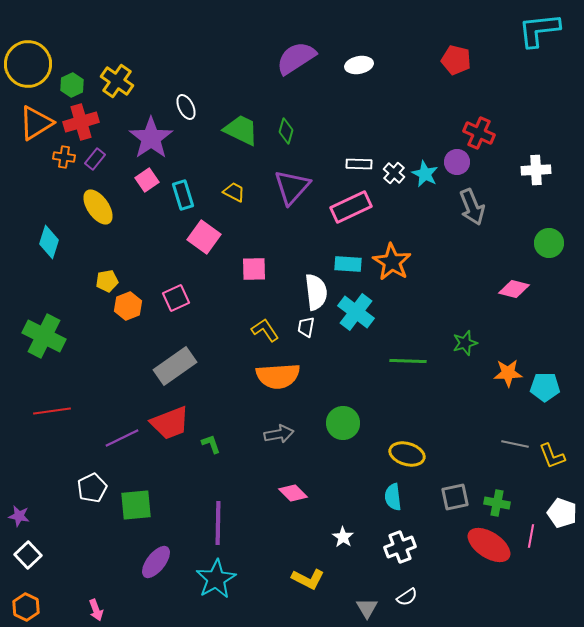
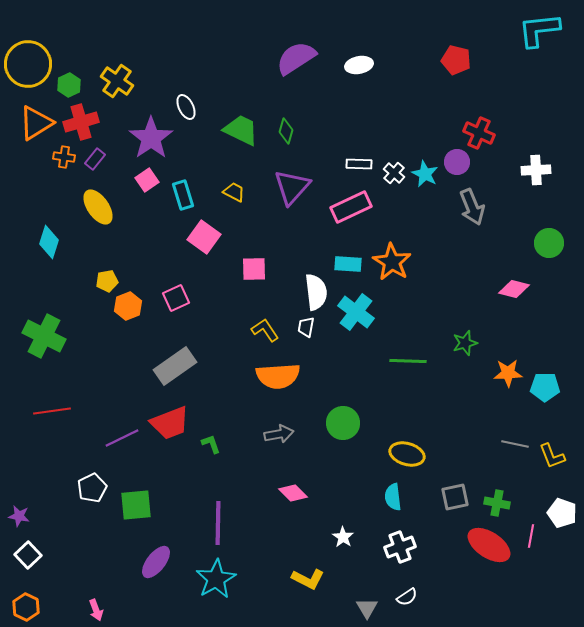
green hexagon at (72, 85): moved 3 px left
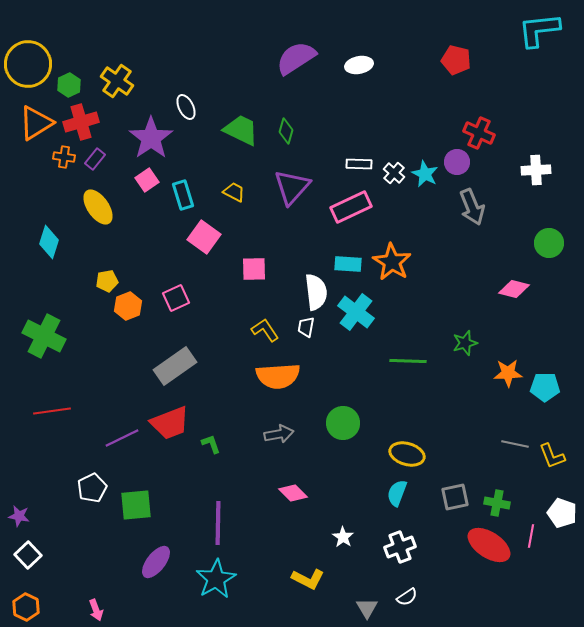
cyan semicircle at (393, 497): moved 4 px right, 4 px up; rotated 28 degrees clockwise
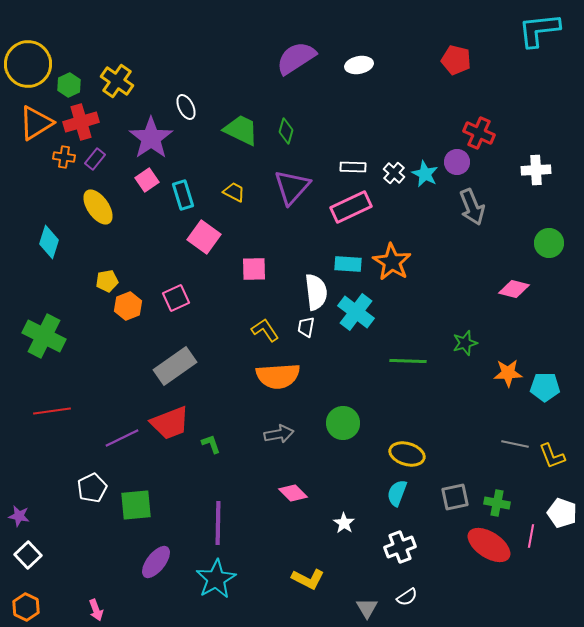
white rectangle at (359, 164): moved 6 px left, 3 px down
white star at (343, 537): moved 1 px right, 14 px up
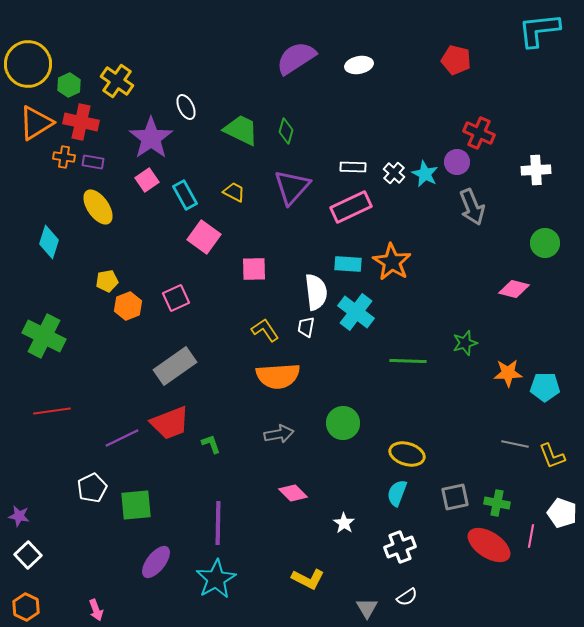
red cross at (81, 122): rotated 28 degrees clockwise
purple rectangle at (95, 159): moved 2 px left, 3 px down; rotated 60 degrees clockwise
cyan rectangle at (183, 195): moved 2 px right; rotated 12 degrees counterclockwise
green circle at (549, 243): moved 4 px left
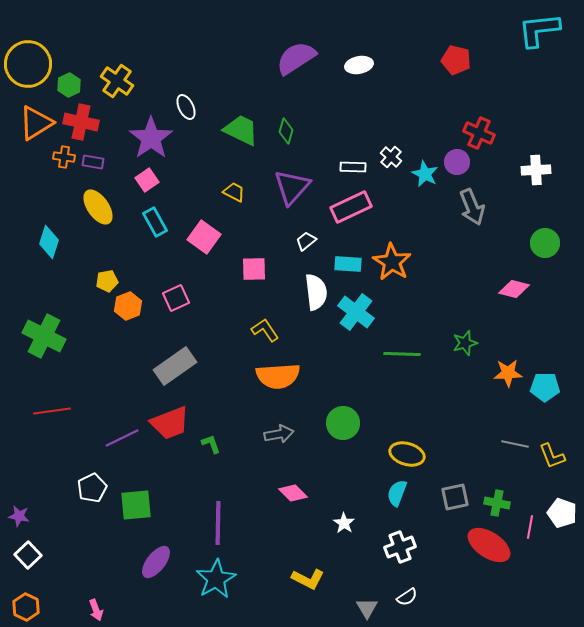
white cross at (394, 173): moved 3 px left, 16 px up
cyan rectangle at (185, 195): moved 30 px left, 27 px down
white trapezoid at (306, 327): moved 86 px up; rotated 40 degrees clockwise
green line at (408, 361): moved 6 px left, 7 px up
pink line at (531, 536): moved 1 px left, 9 px up
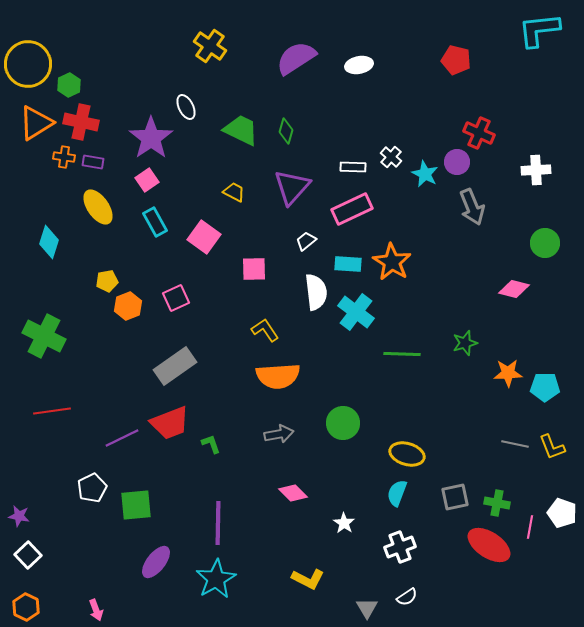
yellow cross at (117, 81): moved 93 px right, 35 px up
pink rectangle at (351, 207): moved 1 px right, 2 px down
yellow L-shape at (552, 456): moved 9 px up
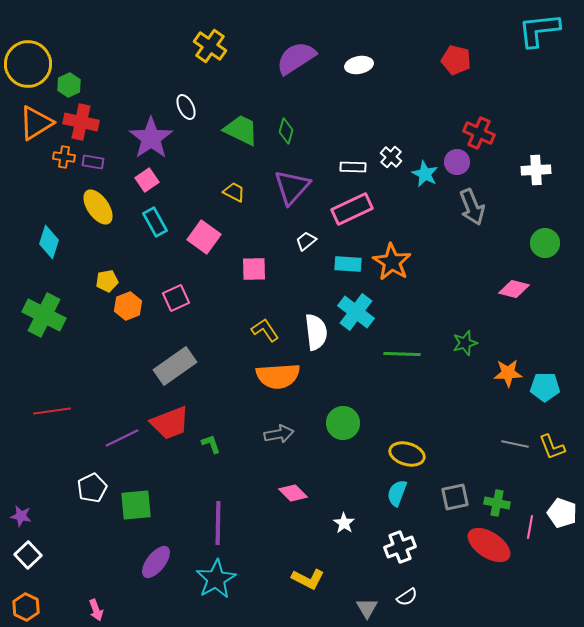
white semicircle at (316, 292): moved 40 px down
green cross at (44, 336): moved 21 px up
purple star at (19, 516): moved 2 px right
